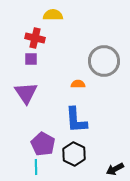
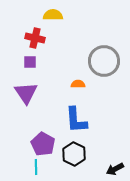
purple square: moved 1 px left, 3 px down
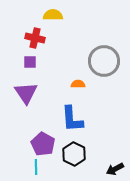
blue L-shape: moved 4 px left, 1 px up
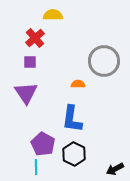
red cross: rotated 36 degrees clockwise
blue L-shape: rotated 12 degrees clockwise
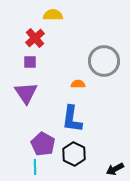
cyan line: moved 1 px left
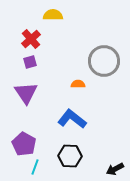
red cross: moved 4 px left, 1 px down
purple square: rotated 16 degrees counterclockwise
blue L-shape: rotated 120 degrees clockwise
purple pentagon: moved 19 px left
black hexagon: moved 4 px left, 2 px down; rotated 25 degrees counterclockwise
cyan line: rotated 21 degrees clockwise
